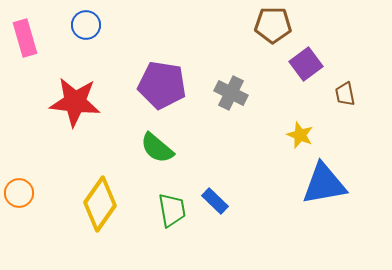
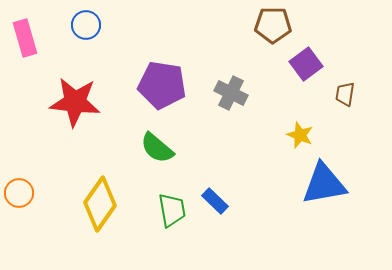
brown trapezoid: rotated 20 degrees clockwise
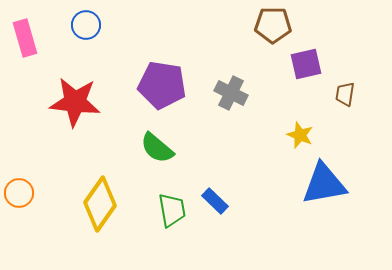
purple square: rotated 24 degrees clockwise
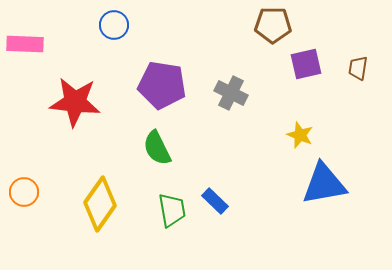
blue circle: moved 28 px right
pink rectangle: moved 6 px down; rotated 72 degrees counterclockwise
brown trapezoid: moved 13 px right, 26 px up
green semicircle: rotated 24 degrees clockwise
orange circle: moved 5 px right, 1 px up
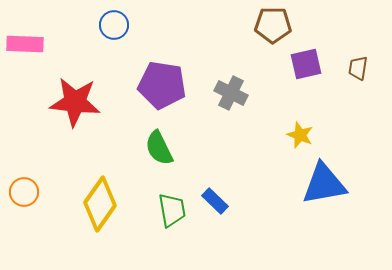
green semicircle: moved 2 px right
